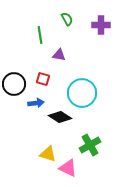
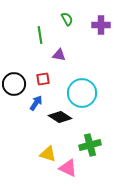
red square: rotated 24 degrees counterclockwise
blue arrow: rotated 49 degrees counterclockwise
green cross: rotated 15 degrees clockwise
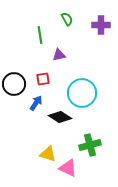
purple triangle: rotated 24 degrees counterclockwise
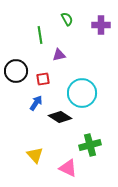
black circle: moved 2 px right, 13 px up
yellow triangle: moved 13 px left, 1 px down; rotated 30 degrees clockwise
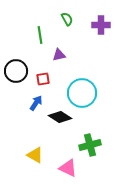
yellow triangle: rotated 18 degrees counterclockwise
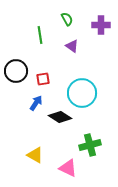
purple triangle: moved 13 px right, 9 px up; rotated 48 degrees clockwise
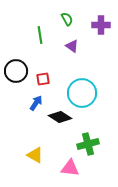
green cross: moved 2 px left, 1 px up
pink triangle: moved 2 px right; rotated 18 degrees counterclockwise
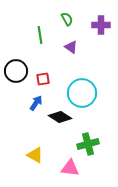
purple triangle: moved 1 px left, 1 px down
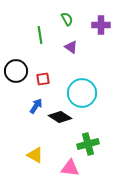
blue arrow: moved 3 px down
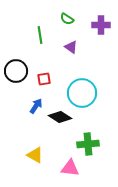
green semicircle: rotated 152 degrees clockwise
red square: moved 1 px right
green cross: rotated 10 degrees clockwise
